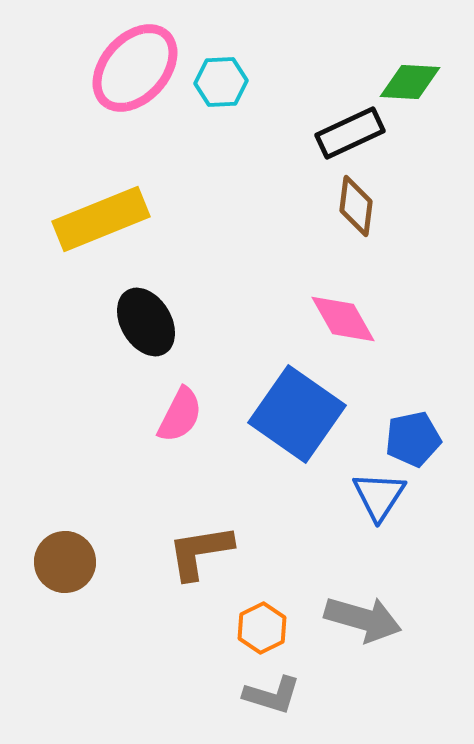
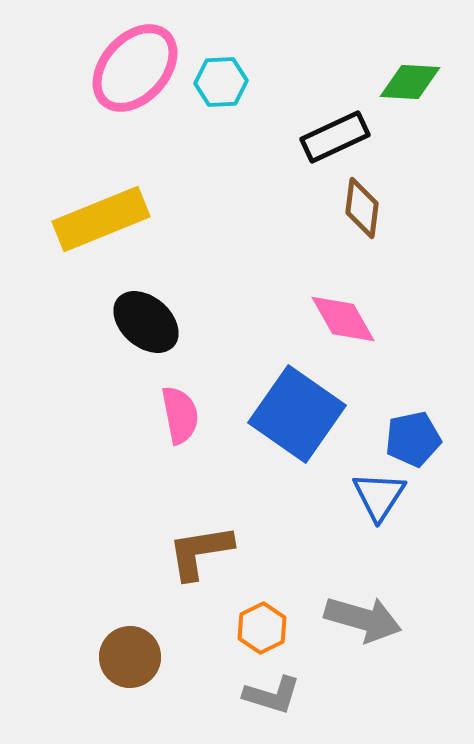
black rectangle: moved 15 px left, 4 px down
brown diamond: moved 6 px right, 2 px down
black ellipse: rotated 18 degrees counterclockwise
pink semicircle: rotated 38 degrees counterclockwise
brown circle: moved 65 px right, 95 px down
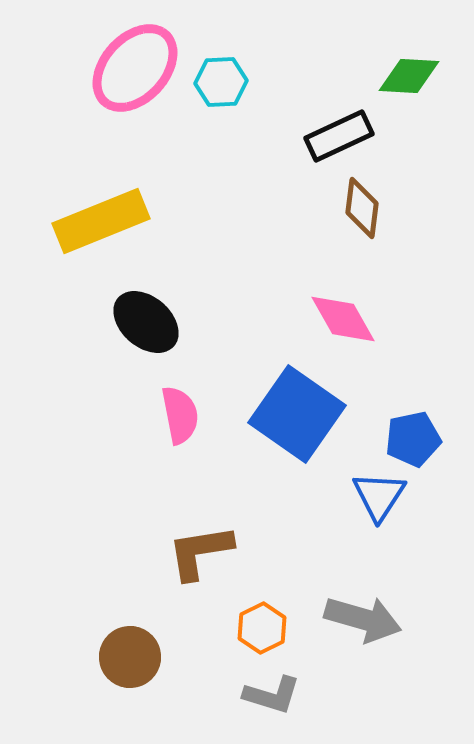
green diamond: moved 1 px left, 6 px up
black rectangle: moved 4 px right, 1 px up
yellow rectangle: moved 2 px down
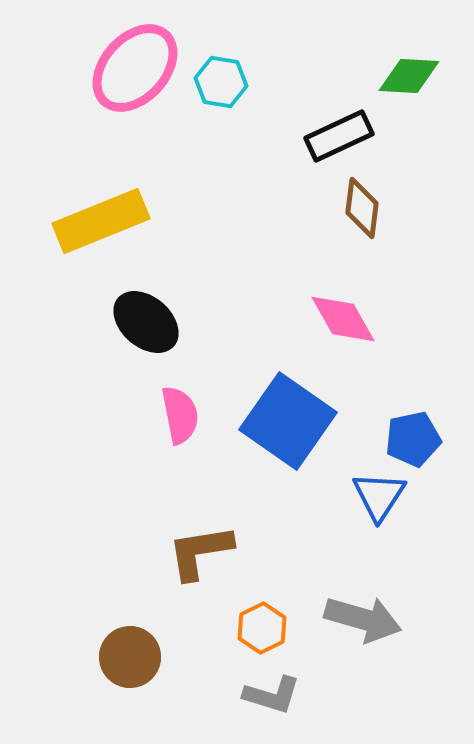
cyan hexagon: rotated 12 degrees clockwise
blue square: moved 9 px left, 7 px down
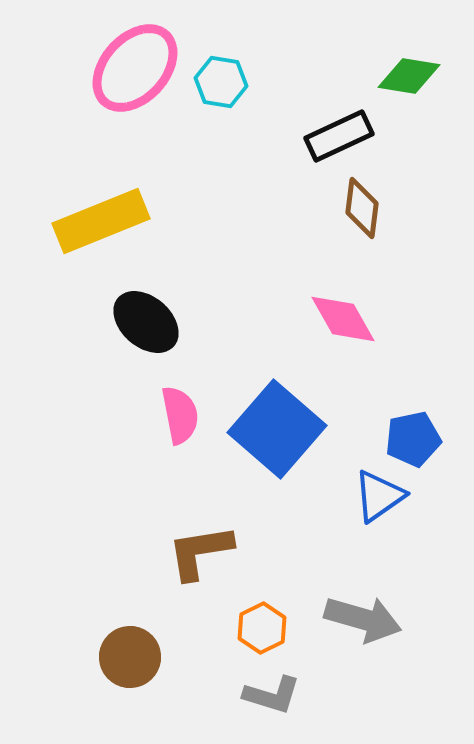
green diamond: rotated 6 degrees clockwise
blue square: moved 11 px left, 8 px down; rotated 6 degrees clockwise
blue triangle: rotated 22 degrees clockwise
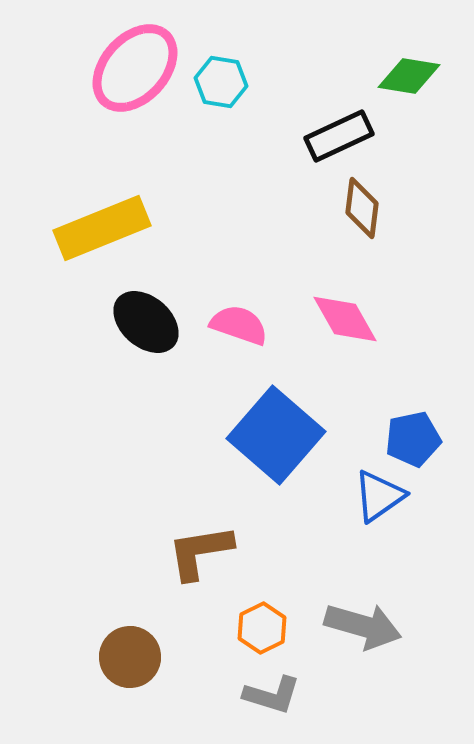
yellow rectangle: moved 1 px right, 7 px down
pink diamond: moved 2 px right
pink semicircle: moved 59 px right, 90 px up; rotated 60 degrees counterclockwise
blue square: moved 1 px left, 6 px down
gray arrow: moved 7 px down
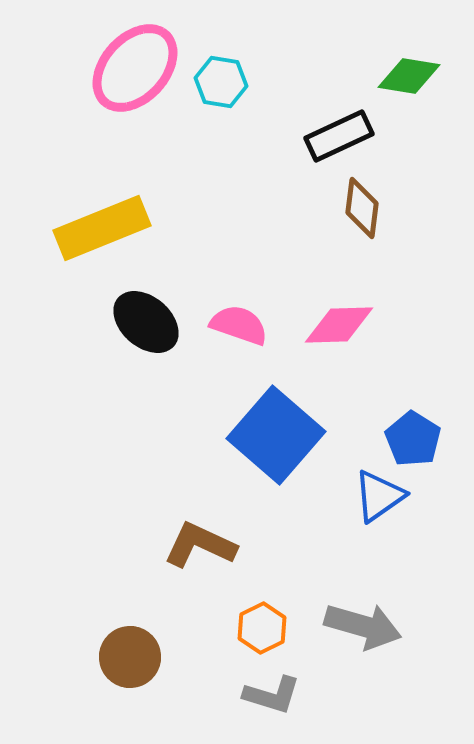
pink diamond: moved 6 px left, 6 px down; rotated 62 degrees counterclockwise
blue pentagon: rotated 28 degrees counterclockwise
brown L-shape: moved 7 px up; rotated 34 degrees clockwise
